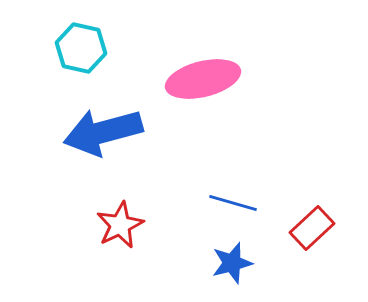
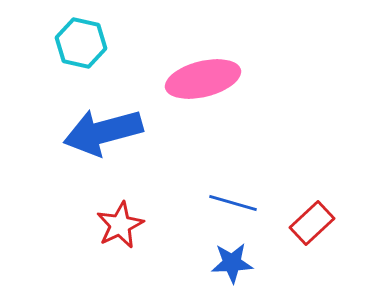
cyan hexagon: moved 5 px up
red rectangle: moved 5 px up
blue star: rotated 12 degrees clockwise
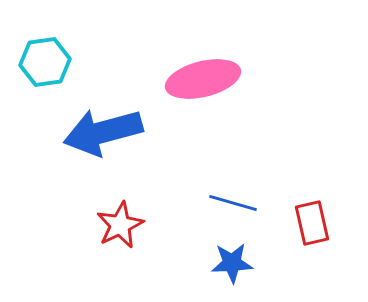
cyan hexagon: moved 36 px left, 19 px down; rotated 21 degrees counterclockwise
red rectangle: rotated 60 degrees counterclockwise
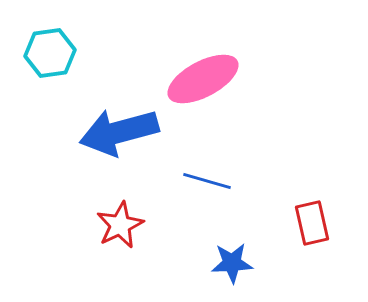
cyan hexagon: moved 5 px right, 9 px up
pink ellipse: rotated 14 degrees counterclockwise
blue arrow: moved 16 px right
blue line: moved 26 px left, 22 px up
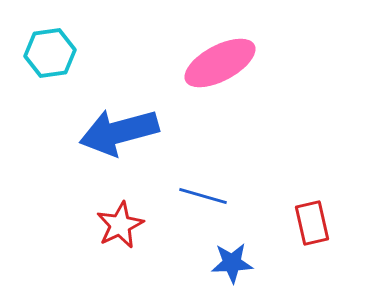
pink ellipse: moved 17 px right, 16 px up
blue line: moved 4 px left, 15 px down
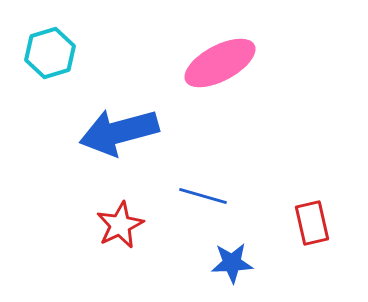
cyan hexagon: rotated 9 degrees counterclockwise
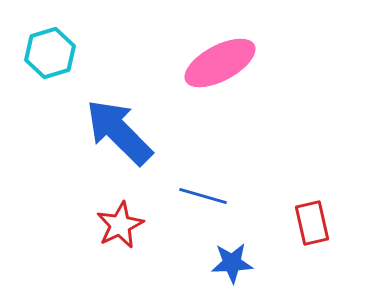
blue arrow: rotated 60 degrees clockwise
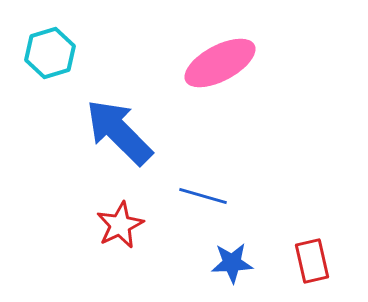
red rectangle: moved 38 px down
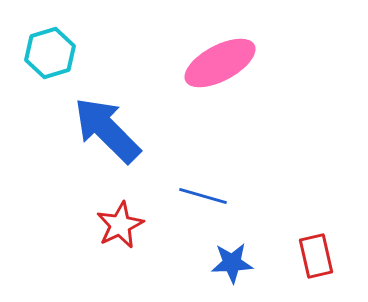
blue arrow: moved 12 px left, 2 px up
red rectangle: moved 4 px right, 5 px up
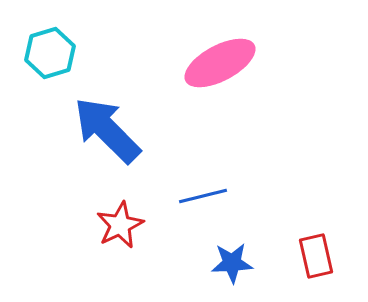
blue line: rotated 30 degrees counterclockwise
